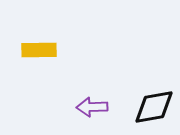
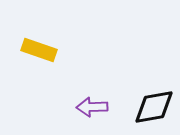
yellow rectangle: rotated 20 degrees clockwise
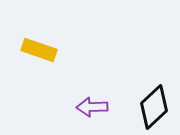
black diamond: rotated 33 degrees counterclockwise
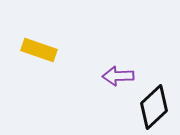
purple arrow: moved 26 px right, 31 px up
